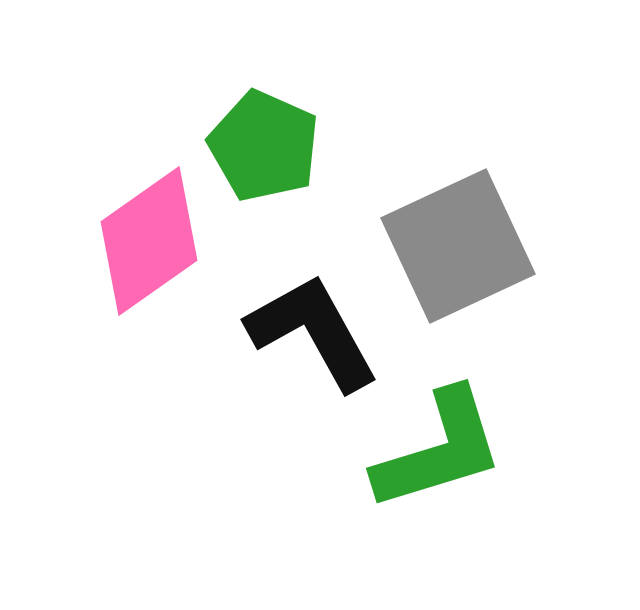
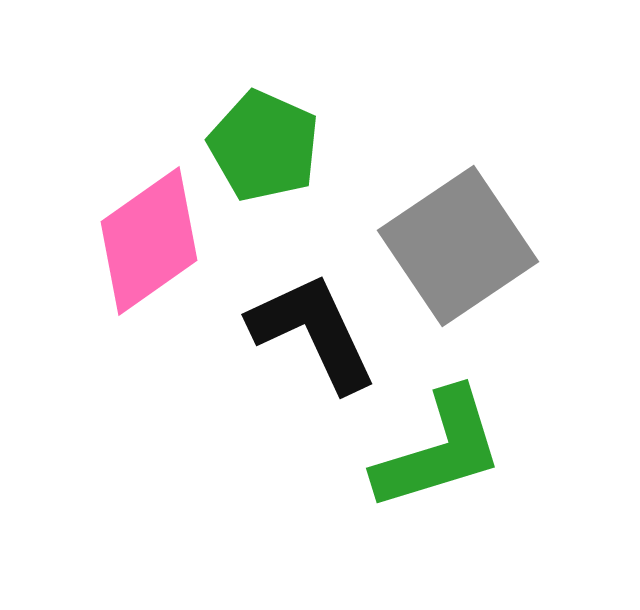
gray square: rotated 9 degrees counterclockwise
black L-shape: rotated 4 degrees clockwise
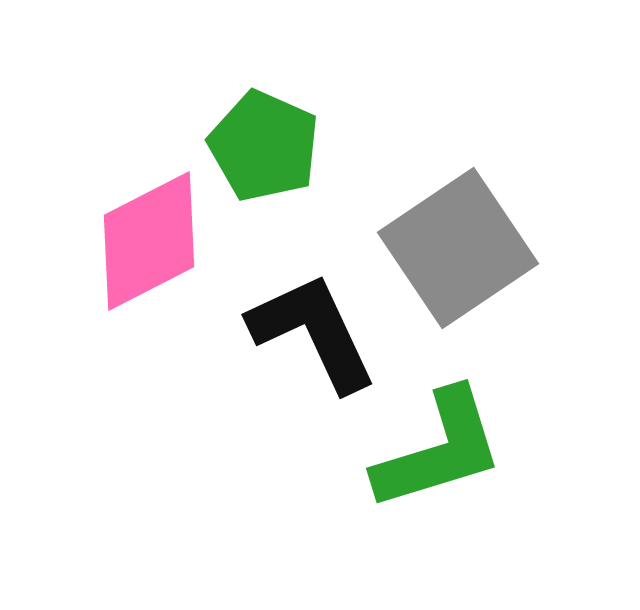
pink diamond: rotated 8 degrees clockwise
gray square: moved 2 px down
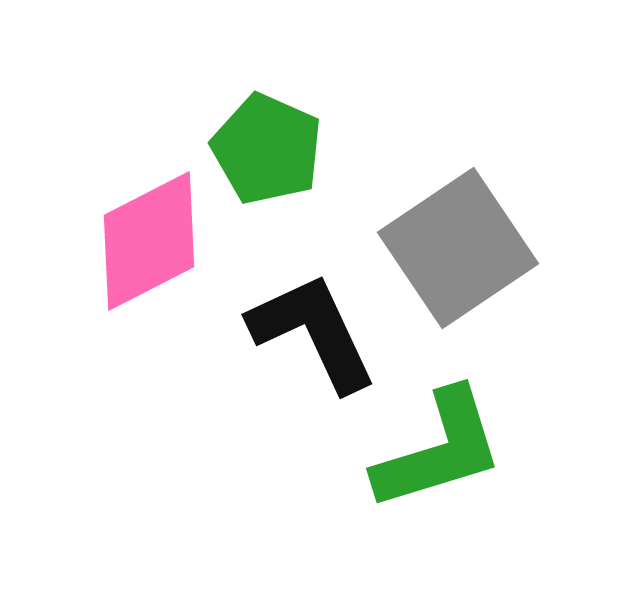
green pentagon: moved 3 px right, 3 px down
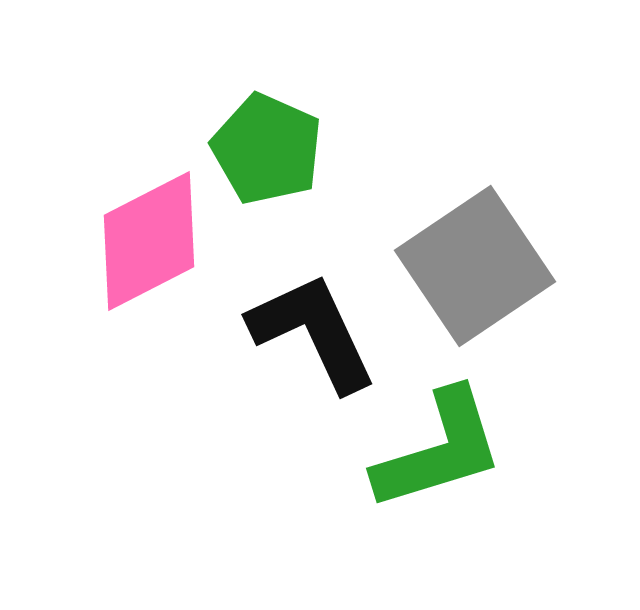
gray square: moved 17 px right, 18 px down
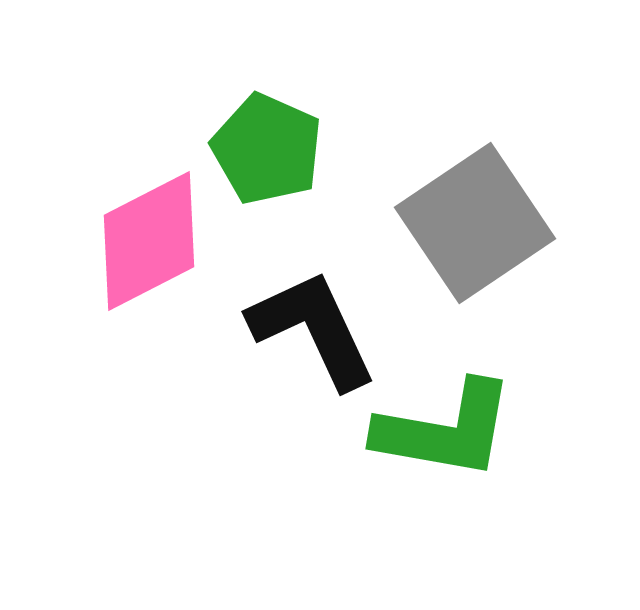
gray square: moved 43 px up
black L-shape: moved 3 px up
green L-shape: moved 6 px right, 20 px up; rotated 27 degrees clockwise
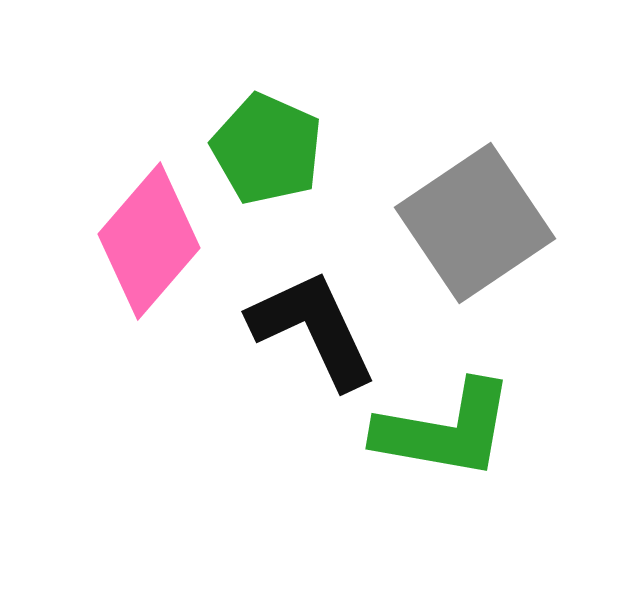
pink diamond: rotated 22 degrees counterclockwise
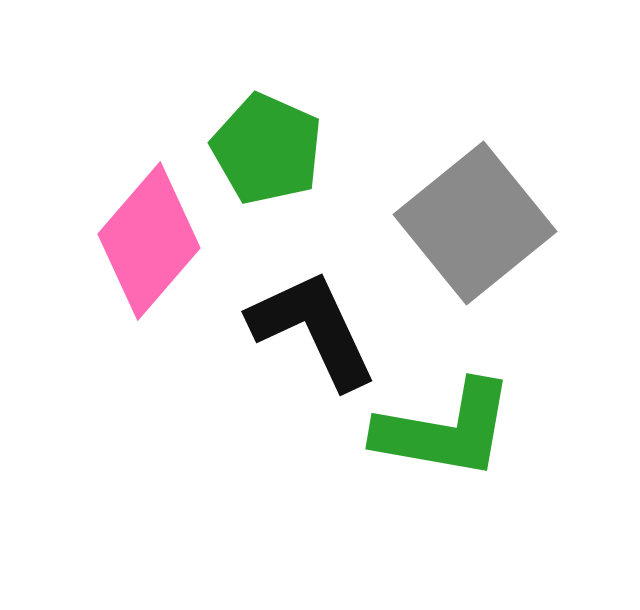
gray square: rotated 5 degrees counterclockwise
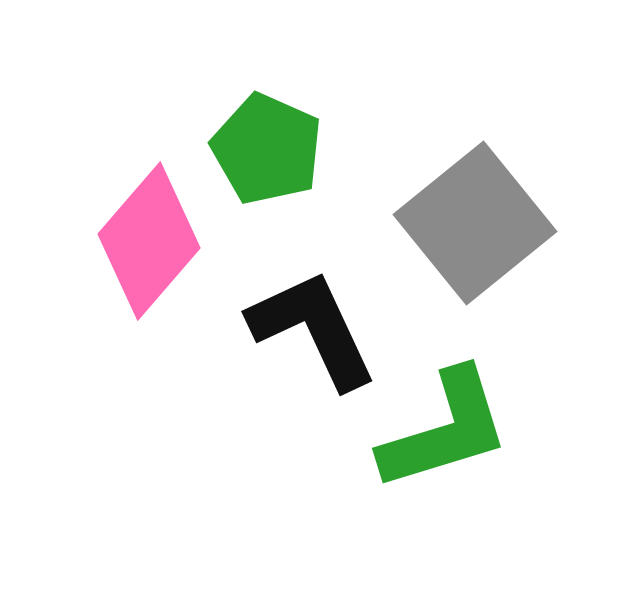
green L-shape: rotated 27 degrees counterclockwise
